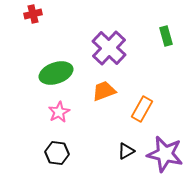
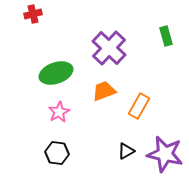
orange rectangle: moved 3 px left, 3 px up
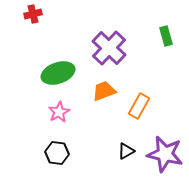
green ellipse: moved 2 px right
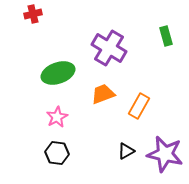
purple cross: rotated 12 degrees counterclockwise
orange trapezoid: moved 1 px left, 3 px down
pink star: moved 2 px left, 5 px down
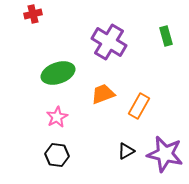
purple cross: moved 6 px up
black hexagon: moved 2 px down
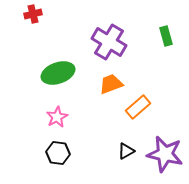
orange trapezoid: moved 8 px right, 10 px up
orange rectangle: moved 1 px left, 1 px down; rotated 20 degrees clockwise
black hexagon: moved 1 px right, 2 px up
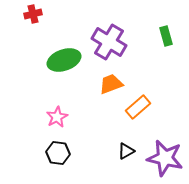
green ellipse: moved 6 px right, 13 px up
purple star: moved 4 px down
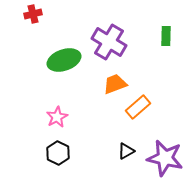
green rectangle: rotated 18 degrees clockwise
orange trapezoid: moved 4 px right
black hexagon: rotated 20 degrees clockwise
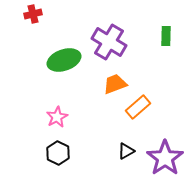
purple star: rotated 24 degrees clockwise
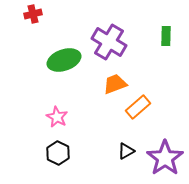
pink star: rotated 15 degrees counterclockwise
